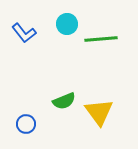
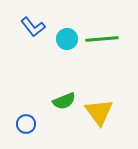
cyan circle: moved 15 px down
blue L-shape: moved 9 px right, 6 px up
green line: moved 1 px right
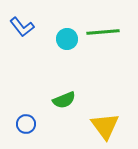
blue L-shape: moved 11 px left
green line: moved 1 px right, 7 px up
green semicircle: moved 1 px up
yellow triangle: moved 6 px right, 14 px down
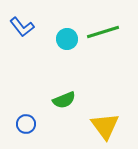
green line: rotated 12 degrees counterclockwise
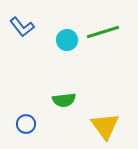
cyan circle: moved 1 px down
green semicircle: rotated 15 degrees clockwise
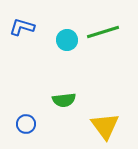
blue L-shape: rotated 145 degrees clockwise
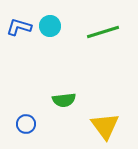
blue L-shape: moved 3 px left
cyan circle: moved 17 px left, 14 px up
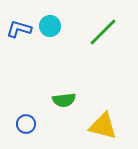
blue L-shape: moved 2 px down
green line: rotated 28 degrees counterclockwise
yellow triangle: moved 2 px left; rotated 40 degrees counterclockwise
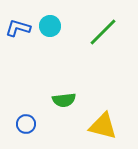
blue L-shape: moved 1 px left, 1 px up
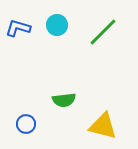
cyan circle: moved 7 px right, 1 px up
